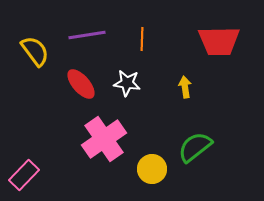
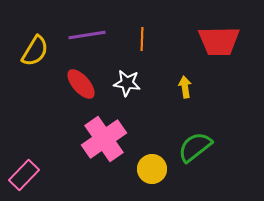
yellow semicircle: rotated 68 degrees clockwise
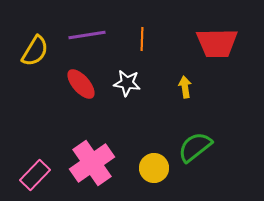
red trapezoid: moved 2 px left, 2 px down
pink cross: moved 12 px left, 24 px down
yellow circle: moved 2 px right, 1 px up
pink rectangle: moved 11 px right
